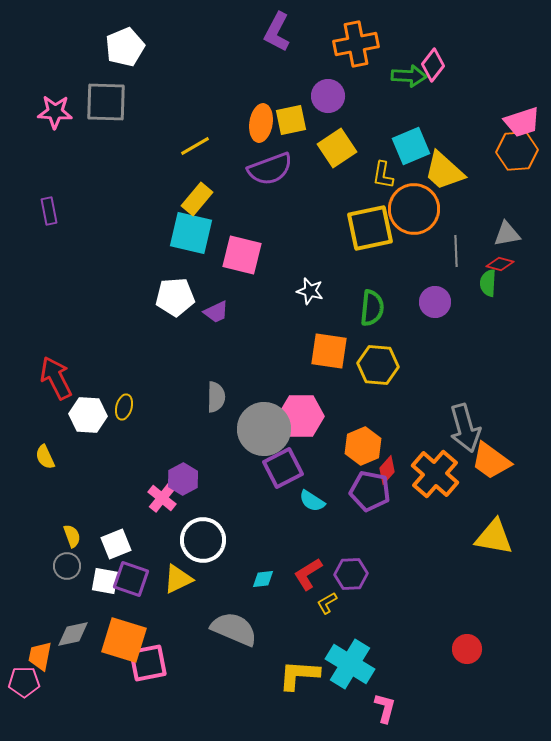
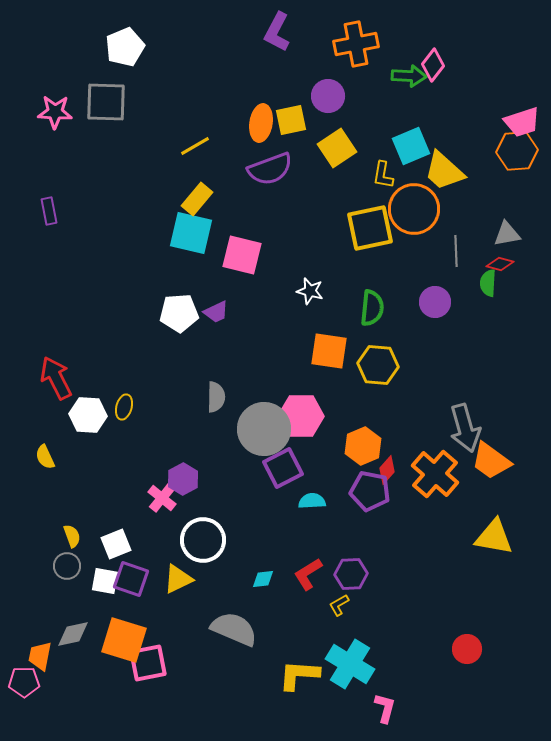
white pentagon at (175, 297): moved 4 px right, 16 px down
cyan semicircle at (312, 501): rotated 144 degrees clockwise
yellow L-shape at (327, 603): moved 12 px right, 2 px down
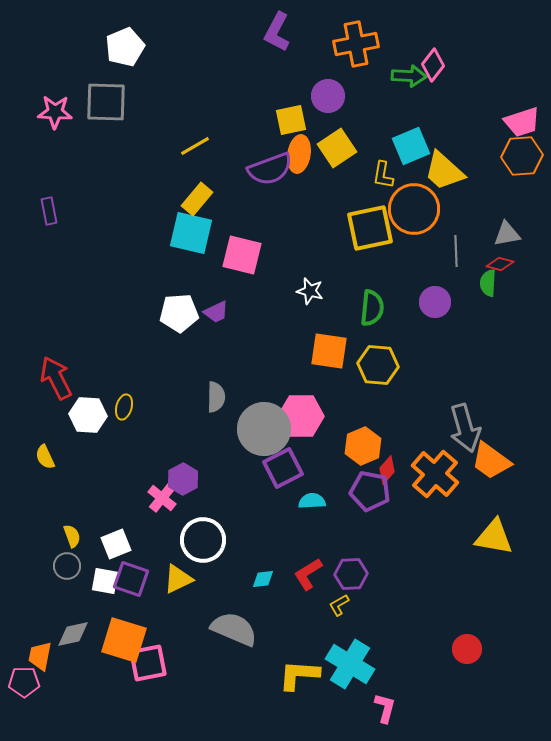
orange ellipse at (261, 123): moved 38 px right, 31 px down
orange hexagon at (517, 151): moved 5 px right, 5 px down
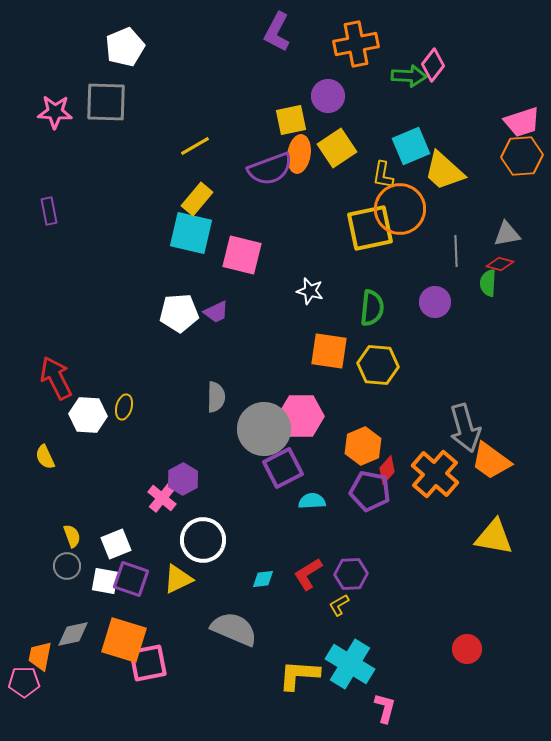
orange circle at (414, 209): moved 14 px left
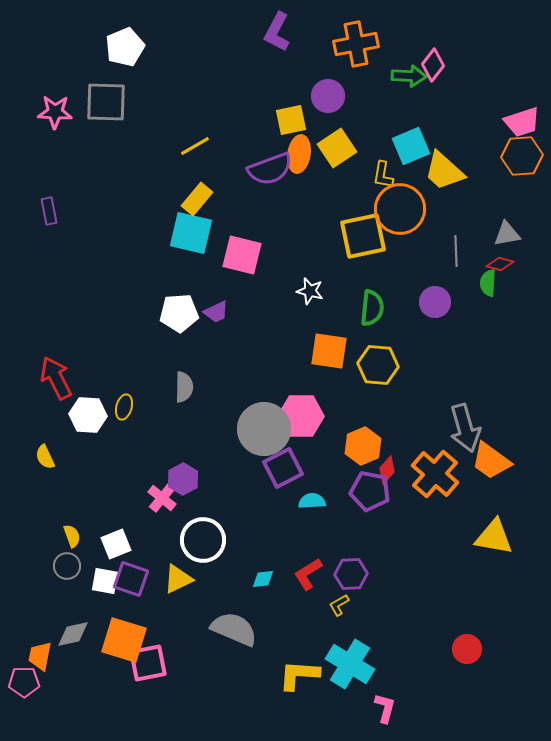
yellow square at (370, 228): moved 7 px left, 8 px down
gray semicircle at (216, 397): moved 32 px left, 10 px up
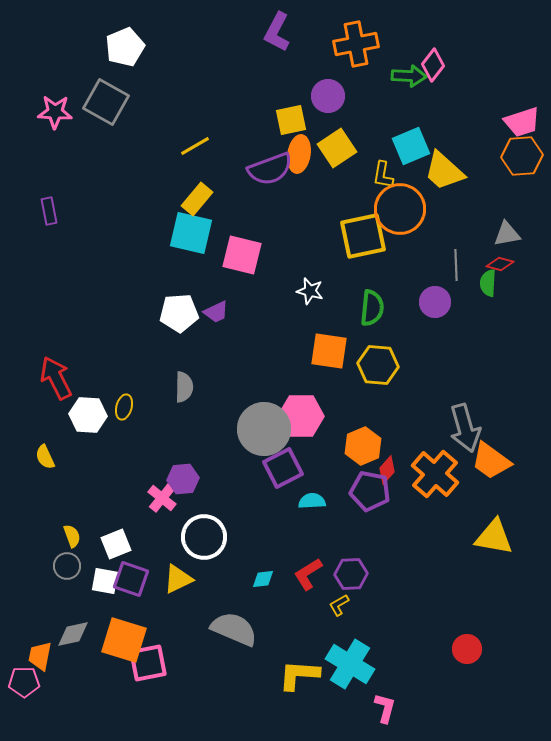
gray square at (106, 102): rotated 27 degrees clockwise
gray line at (456, 251): moved 14 px down
purple hexagon at (183, 479): rotated 24 degrees clockwise
white circle at (203, 540): moved 1 px right, 3 px up
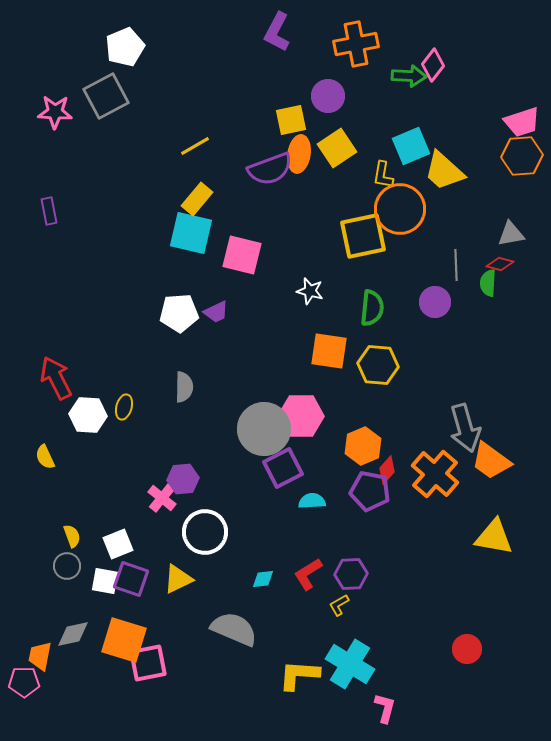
gray square at (106, 102): moved 6 px up; rotated 33 degrees clockwise
gray triangle at (507, 234): moved 4 px right
white circle at (204, 537): moved 1 px right, 5 px up
white square at (116, 544): moved 2 px right
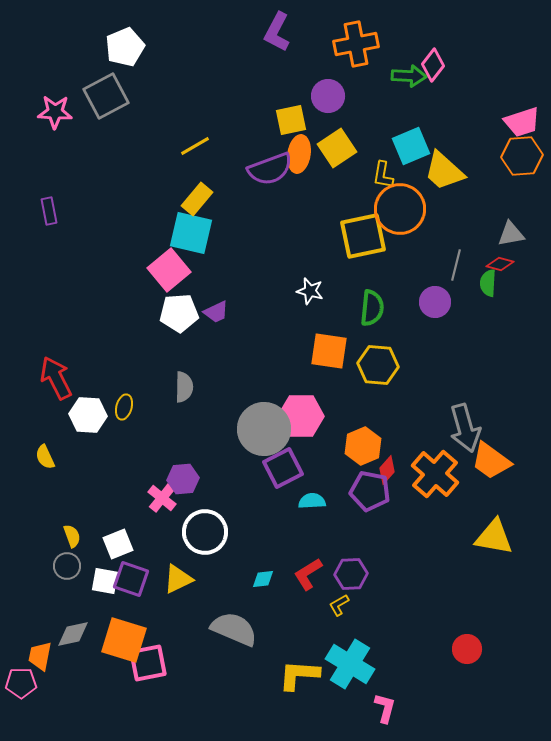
pink square at (242, 255): moved 73 px left, 15 px down; rotated 36 degrees clockwise
gray line at (456, 265): rotated 16 degrees clockwise
pink pentagon at (24, 682): moved 3 px left, 1 px down
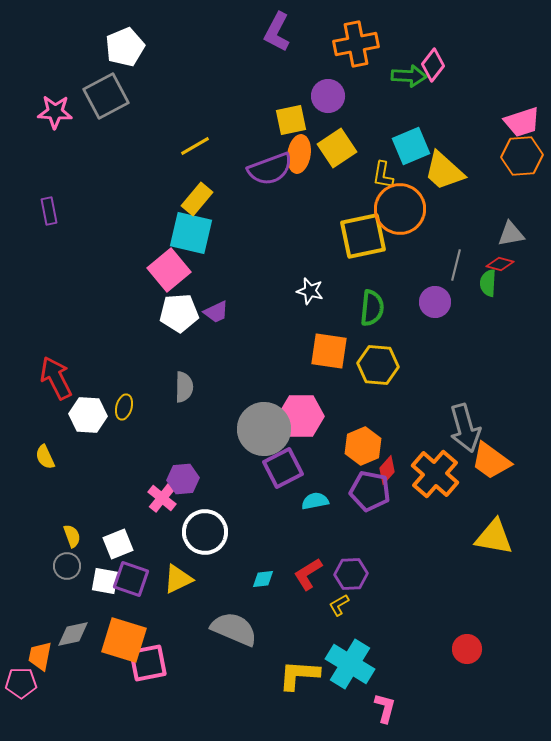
cyan semicircle at (312, 501): moved 3 px right; rotated 8 degrees counterclockwise
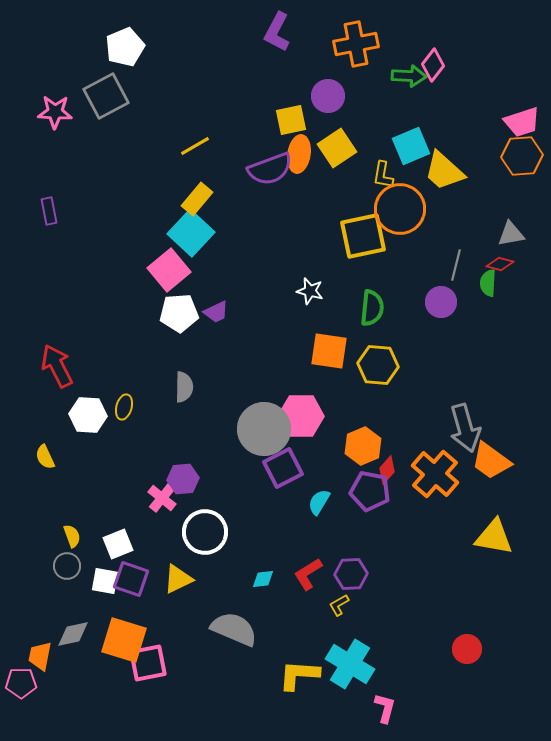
cyan square at (191, 233): rotated 30 degrees clockwise
purple circle at (435, 302): moved 6 px right
red arrow at (56, 378): moved 1 px right, 12 px up
cyan semicircle at (315, 501): moved 4 px right, 1 px down; rotated 48 degrees counterclockwise
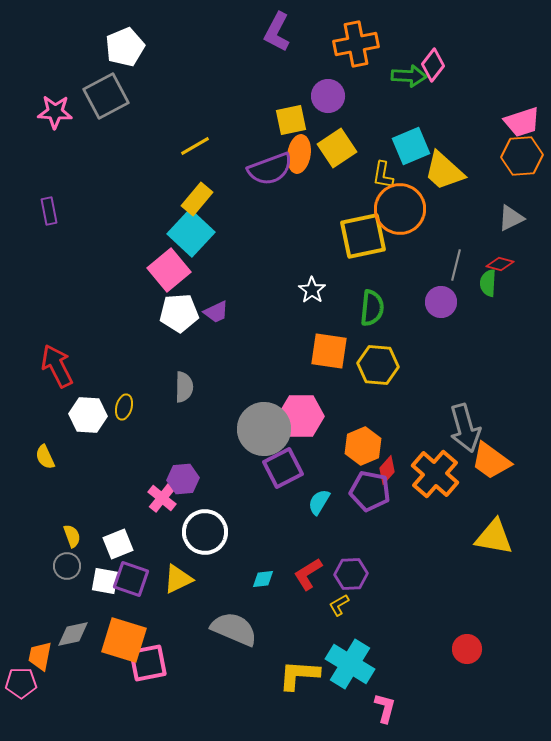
gray triangle at (511, 234): moved 16 px up; rotated 16 degrees counterclockwise
white star at (310, 291): moved 2 px right, 1 px up; rotated 20 degrees clockwise
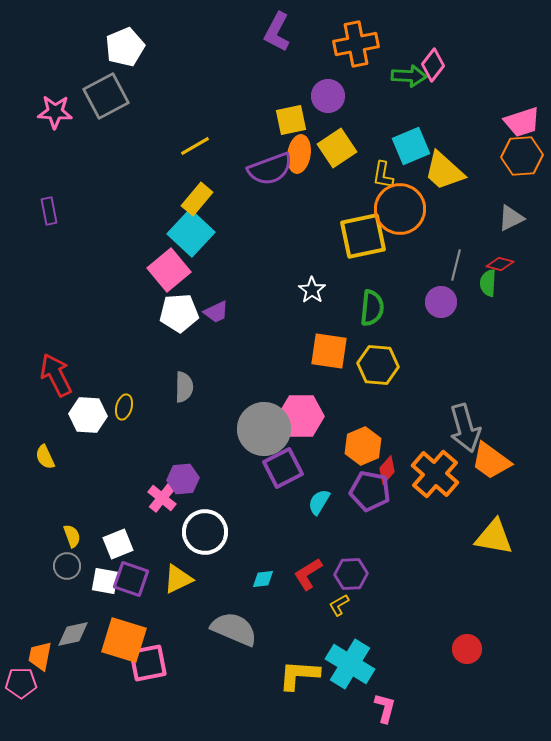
red arrow at (57, 366): moved 1 px left, 9 px down
